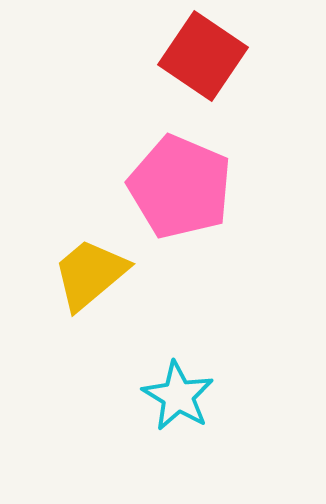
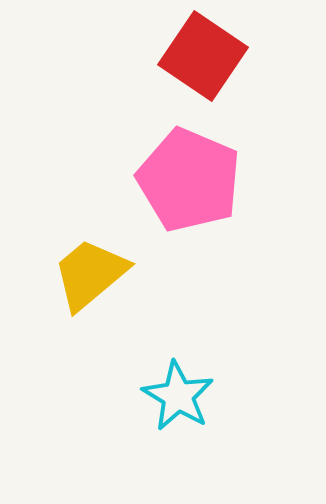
pink pentagon: moved 9 px right, 7 px up
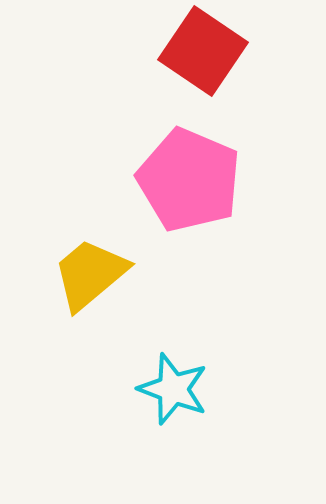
red square: moved 5 px up
cyan star: moved 5 px left, 7 px up; rotated 10 degrees counterclockwise
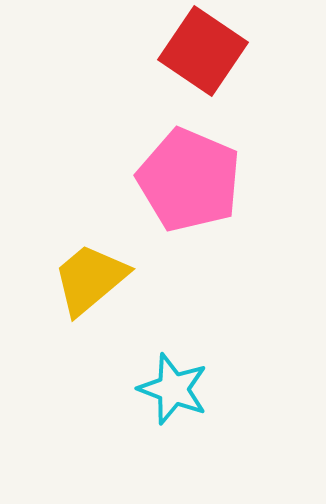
yellow trapezoid: moved 5 px down
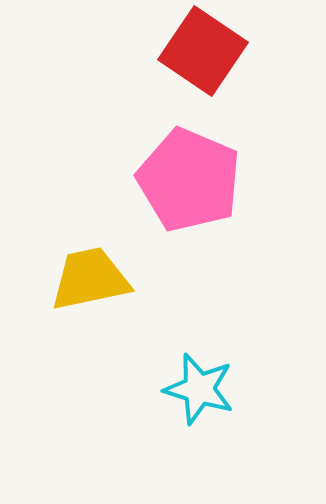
yellow trapezoid: rotated 28 degrees clockwise
cyan star: moved 26 px right; rotated 4 degrees counterclockwise
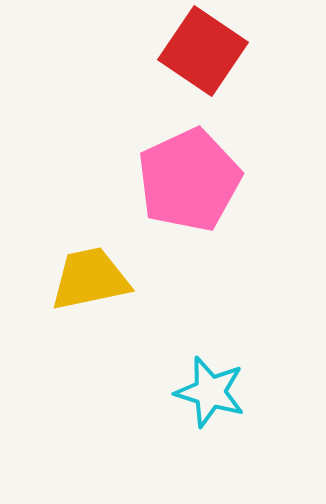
pink pentagon: rotated 24 degrees clockwise
cyan star: moved 11 px right, 3 px down
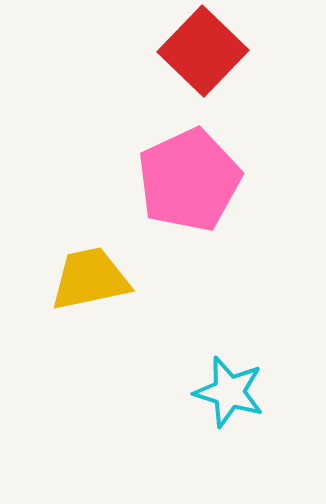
red square: rotated 10 degrees clockwise
cyan star: moved 19 px right
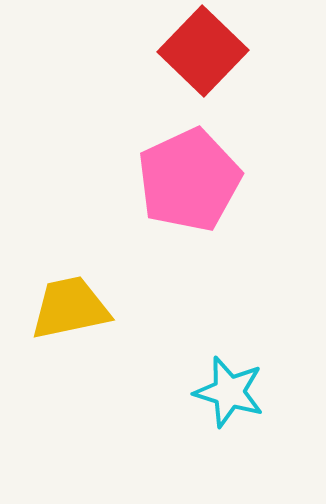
yellow trapezoid: moved 20 px left, 29 px down
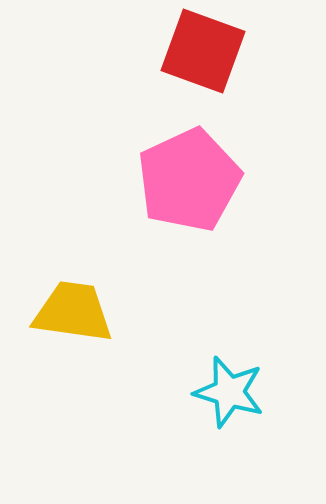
red square: rotated 24 degrees counterclockwise
yellow trapezoid: moved 3 px right, 4 px down; rotated 20 degrees clockwise
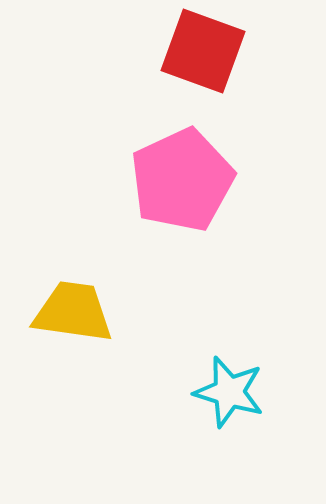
pink pentagon: moved 7 px left
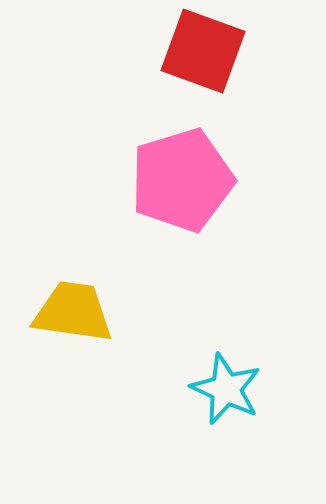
pink pentagon: rotated 8 degrees clockwise
cyan star: moved 3 px left, 3 px up; rotated 8 degrees clockwise
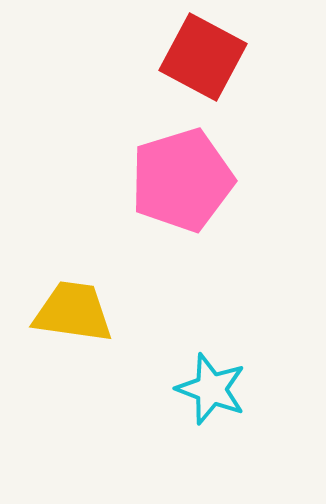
red square: moved 6 px down; rotated 8 degrees clockwise
cyan star: moved 15 px left; rotated 4 degrees counterclockwise
